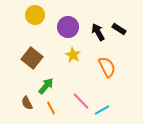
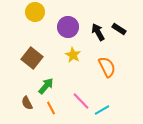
yellow circle: moved 3 px up
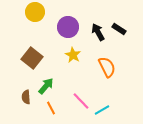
brown semicircle: moved 1 px left, 6 px up; rotated 24 degrees clockwise
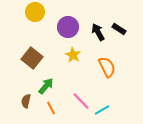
brown semicircle: moved 4 px down; rotated 16 degrees clockwise
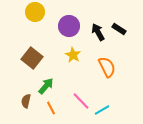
purple circle: moved 1 px right, 1 px up
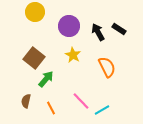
brown square: moved 2 px right
green arrow: moved 7 px up
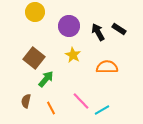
orange semicircle: rotated 65 degrees counterclockwise
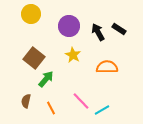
yellow circle: moved 4 px left, 2 px down
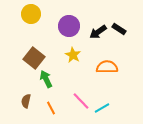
black arrow: rotated 96 degrees counterclockwise
green arrow: rotated 66 degrees counterclockwise
cyan line: moved 2 px up
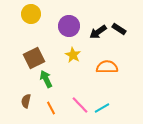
brown square: rotated 25 degrees clockwise
pink line: moved 1 px left, 4 px down
